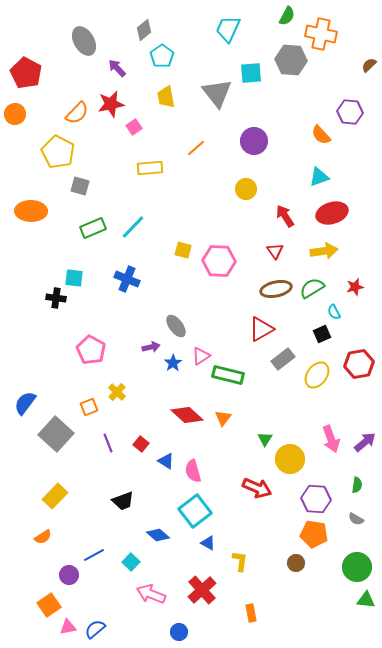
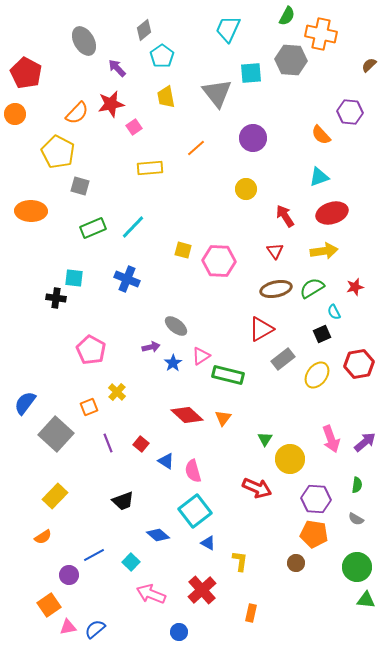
purple circle at (254, 141): moved 1 px left, 3 px up
gray ellipse at (176, 326): rotated 15 degrees counterclockwise
orange rectangle at (251, 613): rotated 24 degrees clockwise
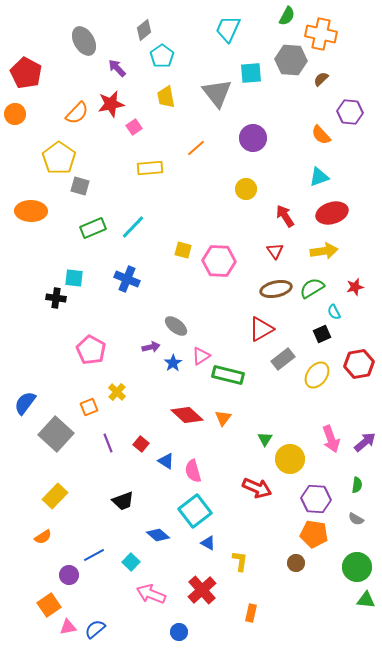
brown semicircle at (369, 65): moved 48 px left, 14 px down
yellow pentagon at (58, 152): moved 1 px right, 6 px down; rotated 8 degrees clockwise
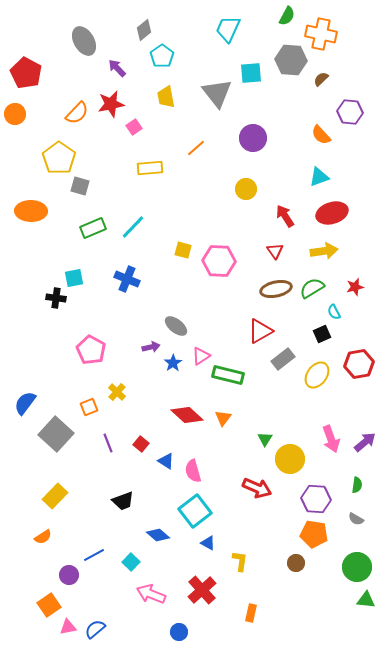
cyan square at (74, 278): rotated 18 degrees counterclockwise
red triangle at (261, 329): moved 1 px left, 2 px down
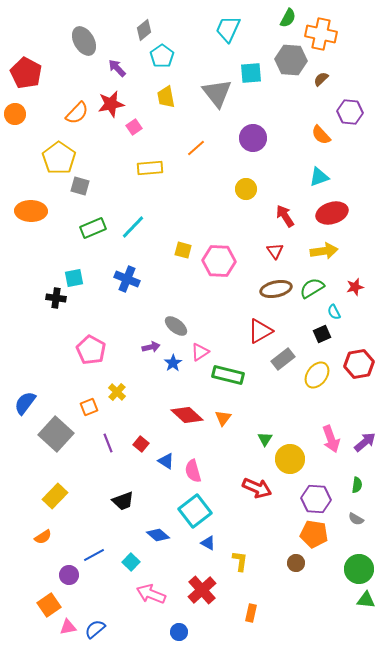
green semicircle at (287, 16): moved 1 px right, 2 px down
pink triangle at (201, 356): moved 1 px left, 4 px up
green circle at (357, 567): moved 2 px right, 2 px down
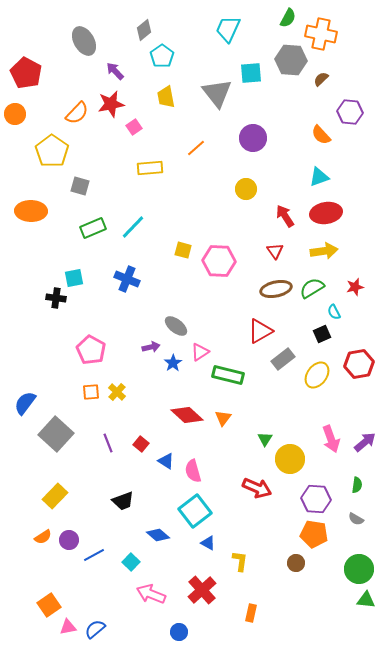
purple arrow at (117, 68): moved 2 px left, 3 px down
yellow pentagon at (59, 158): moved 7 px left, 7 px up
red ellipse at (332, 213): moved 6 px left; rotated 8 degrees clockwise
orange square at (89, 407): moved 2 px right, 15 px up; rotated 18 degrees clockwise
purple circle at (69, 575): moved 35 px up
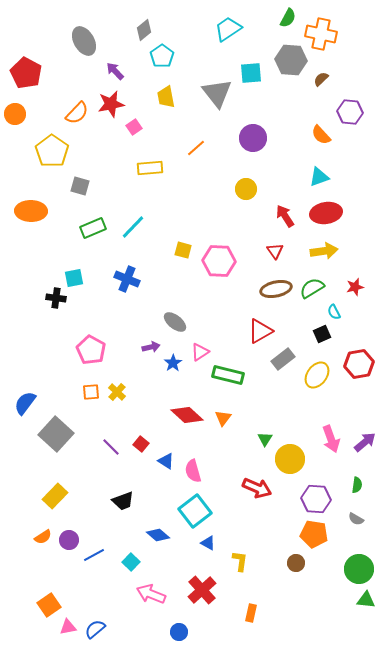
cyan trapezoid at (228, 29): rotated 32 degrees clockwise
gray ellipse at (176, 326): moved 1 px left, 4 px up
purple line at (108, 443): moved 3 px right, 4 px down; rotated 24 degrees counterclockwise
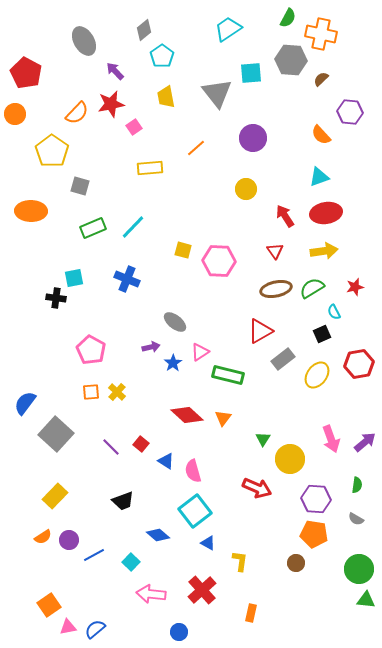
green triangle at (265, 439): moved 2 px left
pink arrow at (151, 594): rotated 16 degrees counterclockwise
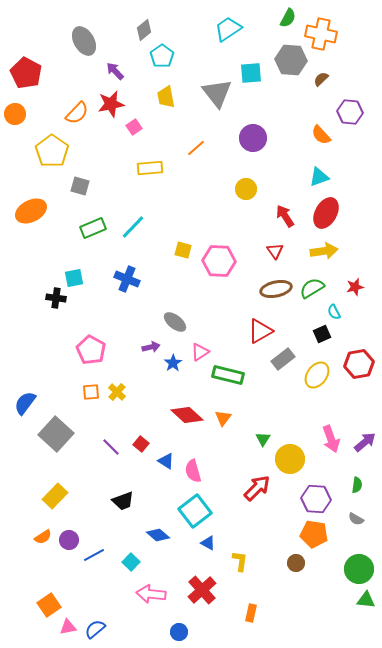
orange ellipse at (31, 211): rotated 28 degrees counterclockwise
red ellipse at (326, 213): rotated 52 degrees counterclockwise
red arrow at (257, 488): rotated 68 degrees counterclockwise
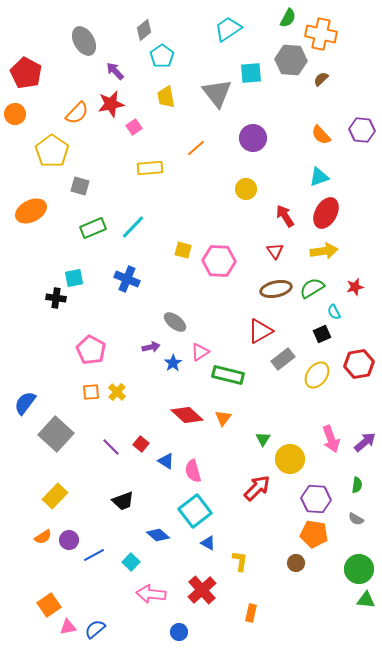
purple hexagon at (350, 112): moved 12 px right, 18 px down
